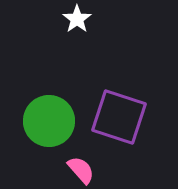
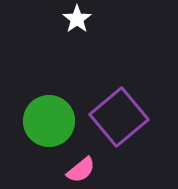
purple square: rotated 32 degrees clockwise
pink semicircle: rotated 92 degrees clockwise
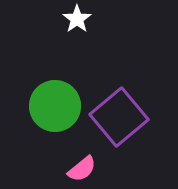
green circle: moved 6 px right, 15 px up
pink semicircle: moved 1 px right, 1 px up
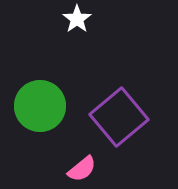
green circle: moved 15 px left
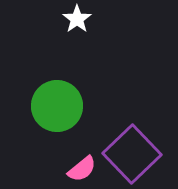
green circle: moved 17 px right
purple square: moved 13 px right, 37 px down; rotated 4 degrees counterclockwise
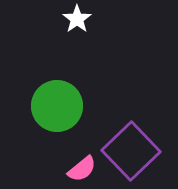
purple square: moved 1 px left, 3 px up
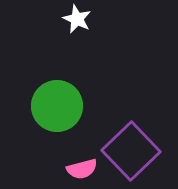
white star: rotated 12 degrees counterclockwise
pink semicircle: rotated 24 degrees clockwise
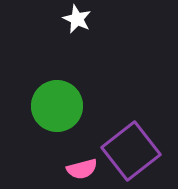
purple square: rotated 6 degrees clockwise
